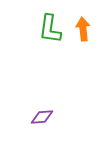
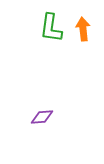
green L-shape: moved 1 px right, 1 px up
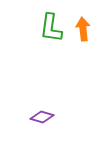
purple diamond: rotated 20 degrees clockwise
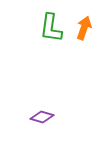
orange arrow: moved 1 px right, 1 px up; rotated 25 degrees clockwise
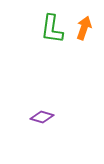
green L-shape: moved 1 px right, 1 px down
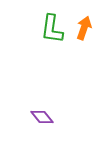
purple diamond: rotated 35 degrees clockwise
